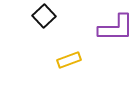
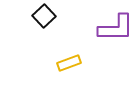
yellow rectangle: moved 3 px down
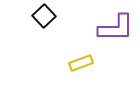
yellow rectangle: moved 12 px right
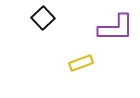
black square: moved 1 px left, 2 px down
